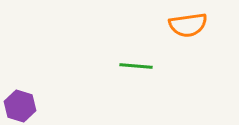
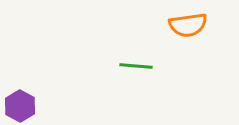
purple hexagon: rotated 12 degrees clockwise
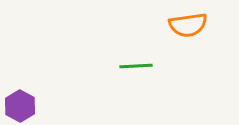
green line: rotated 8 degrees counterclockwise
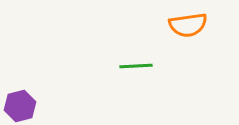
purple hexagon: rotated 16 degrees clockwise
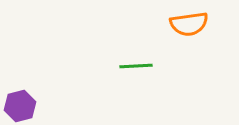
orange semicircle: moved 1 px right, 1 px up
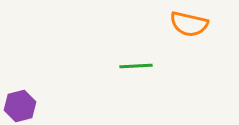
orange semicircle: rotated 21 degrees clockwise
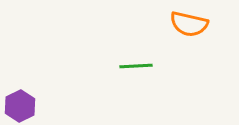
purple hexagon: rotated 12 degrees counterclockwise
